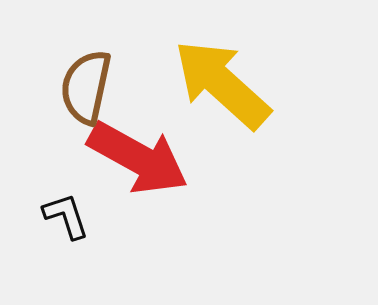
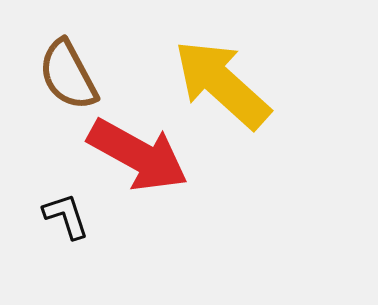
brown semicircle: moved 18 px left, 12 px up; rotated 40 degrees counterclockwise
red arrow: moved 3 px up
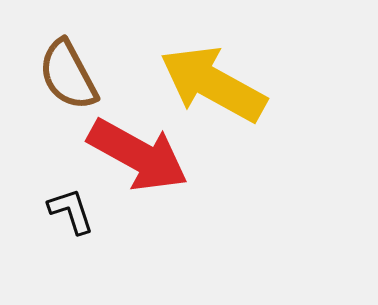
yellow arrow: moved 9 px left; rotated 13 degrees counterclockwise
black L-shape: moved 5 px right, 5 px up
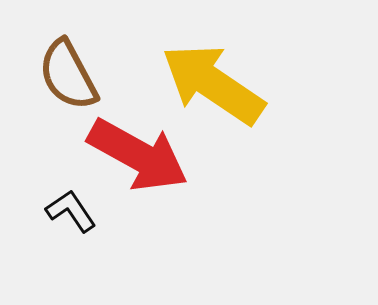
yellow arrow: rotated 5 degrees clockwise
black L-shape: rotated 16 degrees counterclockwise
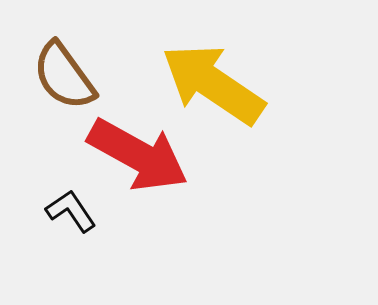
brown semicircle: moved 4 px left, 1 px down; rotated 8 degrees counterclockwise
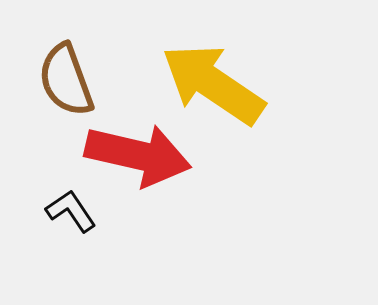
brown semicircle: moved 2 px right, 4 px down; rotated 16 degrees clockwise
red arrow: rotated 16 degrees counterclockwise
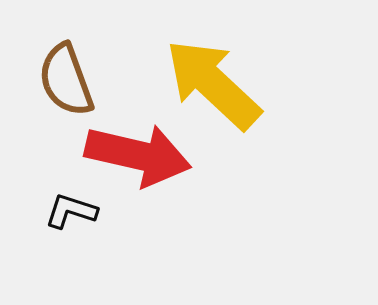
yellow arrow: rotated 9 degrees clockwise
black L-shape: rotated 38 degrees counterclockwise
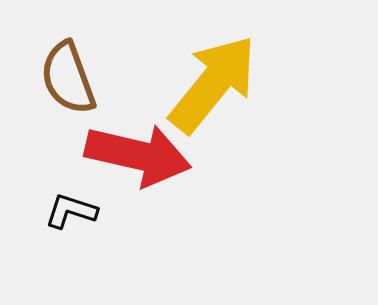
brown semicircle: moved 2 px right, 2 px up
yellow arrow: rotated 86 degrees clockwise
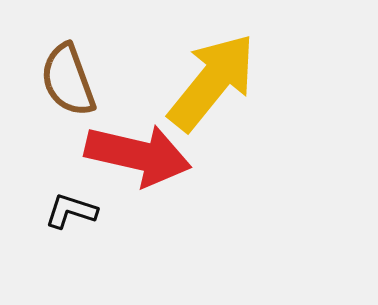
brown semicircle: moved 2 px down
yellow arrow: moved 1 px left, 2 px up
